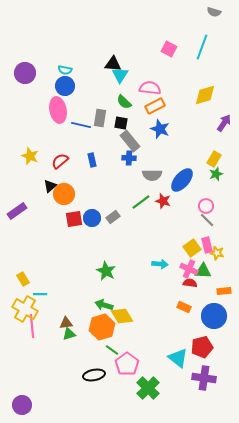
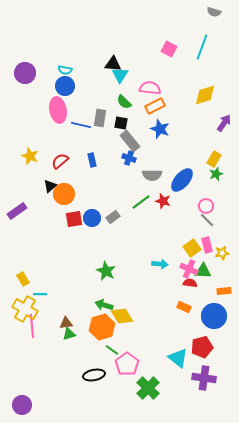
blue cross at (129, 158): rotated 16 degrees clockwise
yellow star at (217, 253): moved 5 px right; rotated 24 degrees counterclockwise
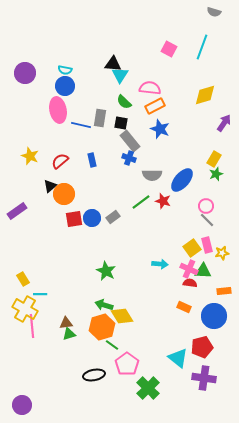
green line at (112, 350): moved 5 px up
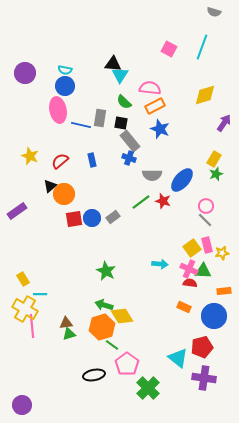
gray line at (207, 220): moved 2 px left
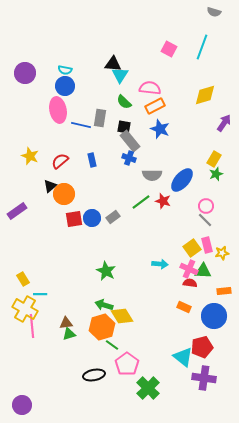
black square at (121, 123): moved 3 px right, 4 px down
cyan triangle at (178, 358): moved 5 px right, 1 px up
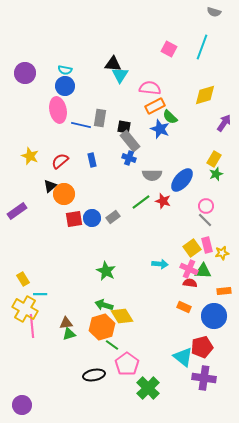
green semicircle at (124, 102): moved 46 px right, 15 px down
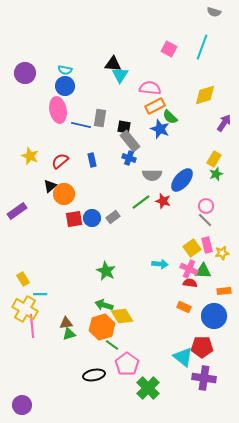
red pentagon at (202, 347): rotated 15 degrees clockwise
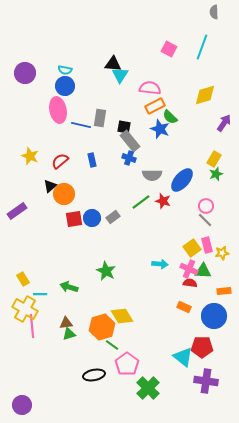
gray semicircle at (214, 12): rotated 72 degrees clockwise
green arrow at (104, 305): moved 35 px left, 18 px up
purple cross at (204, 378): moved 2 px right, 3 px down
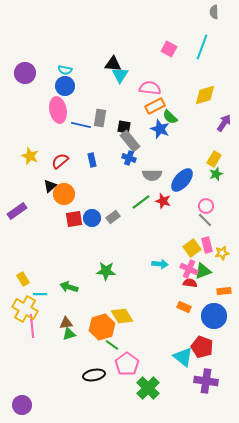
green star at (106, 271): rotated 24 degrees counterclockwise
green triangle at (203, 271): rotated 24 degrees counterclockwise
red pentagon at (202, 347): rotated 20 degrees clockwise
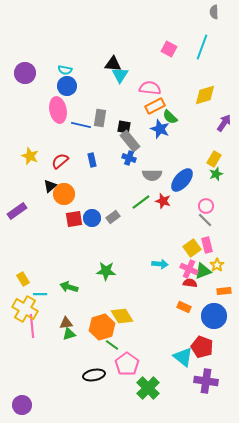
blue circle at (65, 86): moved 2 px right
yellow star at (222, 253): moved 5 px left, 12 px down; rotated 24 degrees counterclockwise
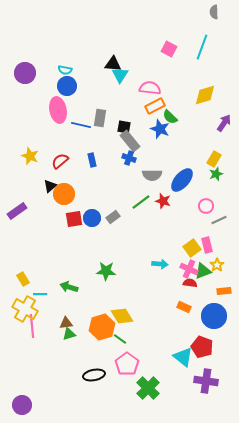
gray line at (205, 220): moved 14 px right; rotated 70 degrees counterclockwise
green line at (112, 345): moved 8 px right, 6 px up
